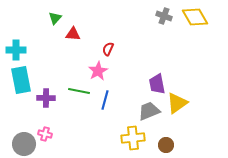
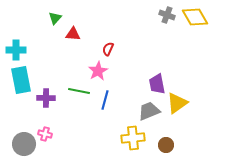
gray cross: moved 3 px right, 1 px up
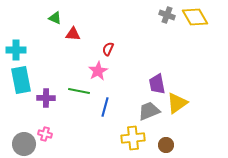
green triangle: rotated 48 degrees counterclockwise
blue line: moved 7 px down
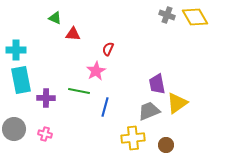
pink star: moved 2 px left
gray circle: moved 10 px left, 15 px up
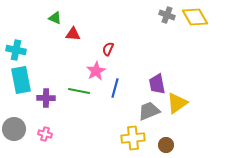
cyan cross: rotated 12 degrees clockwise
blue line: moved 10 px right, 19 px up
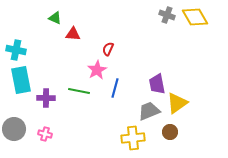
pink star: moved 1 px right, 1 px up
brown circle: moved 4 px right, 13 px up
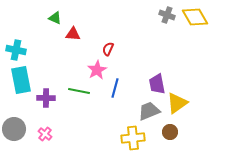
pink cross: rotated 24 degrees clockwise
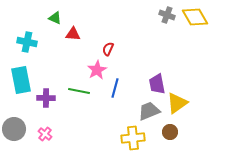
cyan cross: moved 11 px right, 8 px up
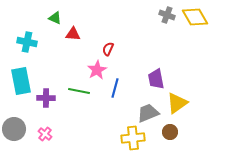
cyan rectangle: moved 1 px down
purple trapezoid: moved 1 px left, 5 px up
gray trapezoid: moved 1 px left, 2 px down
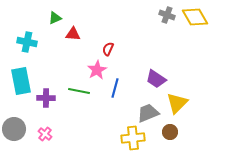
green triangle: rotated 48 degrees counterclockwise
purple trapezoid: rotated 45 degrees counterclockwise
yellow triangle: rotated 10 degrees counterclockwise
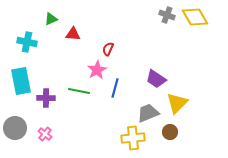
green triangle: moved 4 px left, 1 px down
gray circle: moved 1 px right, 1 px up
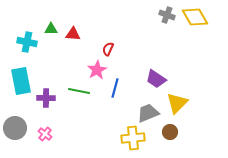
green triangle: moved 10 px down; rotated 24 degrees clockwise
